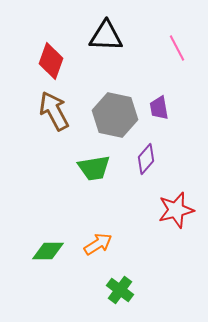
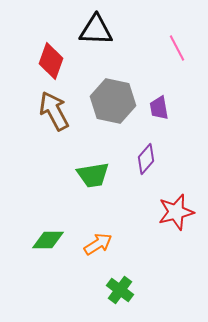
black triangle: moved 10 px left, 6 px up
gray hexagon: moved 2 px left, 14 px up
green trapezoid: moved 1 px left, 7 px down
red star: moved 2 px down
green diamond: moved 11 px up
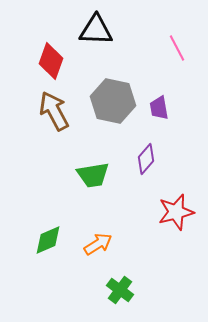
green diamond: rotated 24 degrees counterclockwise
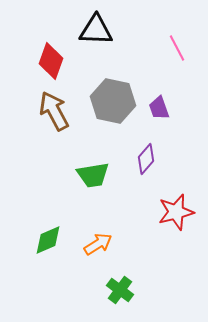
purple trapezoid: rotated 10 degrees counterclockwise
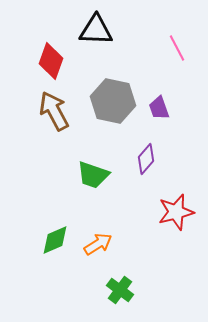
green trapezoid: rotated 28 degrees clockwise
green diamond: moved 7 px right
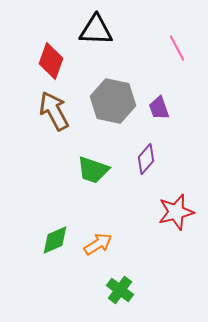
green trapezoid: moved 5 px up
